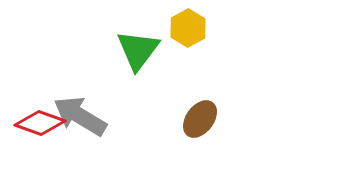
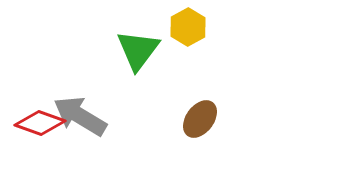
yellow hexagon: moved 1 px up
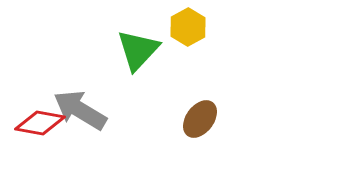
green triangle: rotated 6 degrees clockwise
gray arrow: moved 6 px up
red diamond: rotated 9 degrees counterclockwise
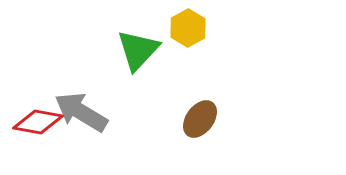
yellow hexagon: moved 1 px down
gray arrow: moved 1 px right, 2 px down
red diamond: moved 2 px left, 1 px up
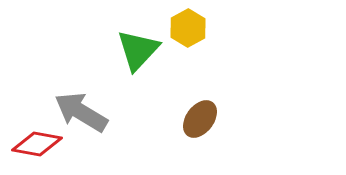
red diamond: moved 1 px left, 22 px down
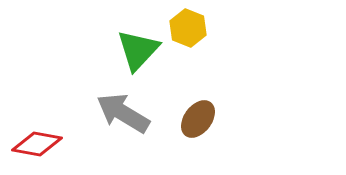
yellow hexagon: rotated 9 degrees counterclockwise
gray arrow: moved 42 px right, 1 px down
brown ellipse: moved 2 px left
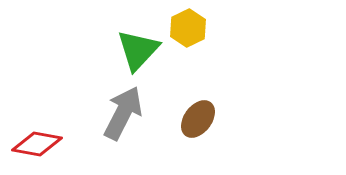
yellow hexagon: rotated 12 degrees clockwise
gray arrow: rotated 86 degrees clockwise
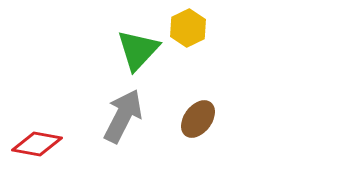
gray arrow: moved 3 px down
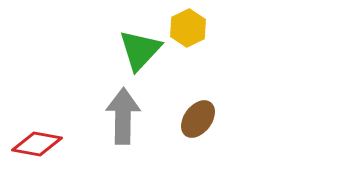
green triangle: moved 2 px right
gray arrow: rotated 26 degrees counterclockwise
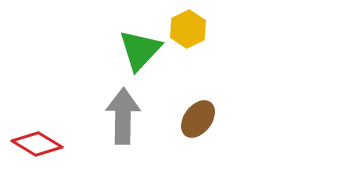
yellow hexagon: moved 1 px down
red diamond: rotated 21 degrees clockwise
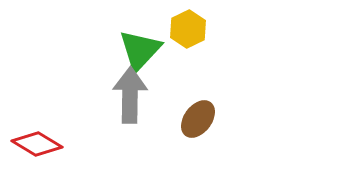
gray arrow: moved 7 px right, 21 px up
